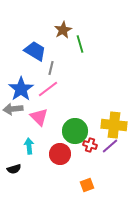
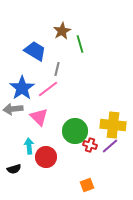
brown star: moved 1 px left, 1 px down
gray line: moved 6 px right, 1 px down
blue star: moved 1 px right, 1 px up
yellow cross: moved 1 px left
red circle: moved 14 px left, 3 px down
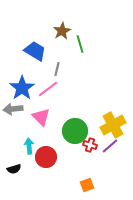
pink triangle: moved 2 px right
yellow cross: rotated 35 degrees counterclockwise
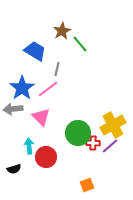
green line: rotated 24 degrees counterclockwise
green circle: moved 3 px right, 2 px down
red cross: moved 3 px right, 2 px up; rotated 16 degrees counterclockwise
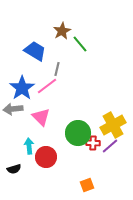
pink line: moved 1 px left, 3 px up
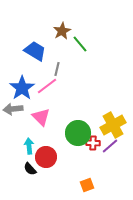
black semicircle: moved 16 px right; rotated 64 degrees clockwise
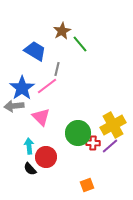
gray arrow: moved 1 px right, 3 px up
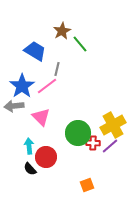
blue star: moved 2 px up
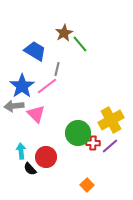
brown star: moved 2 px right, 2 px down
pink triangle: moved 5 px left, 3 px up
yellow cross: moved 2 px left, 5 px up
cyan arrow: moved 8 px left, 5 px down
orange square: rotated 24 degrees counterclockwise
